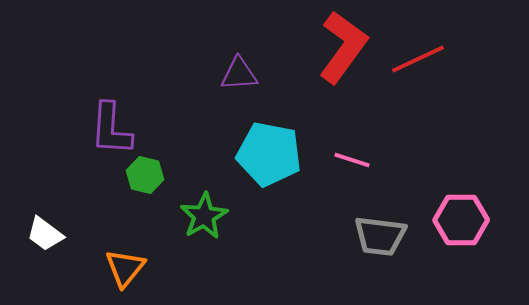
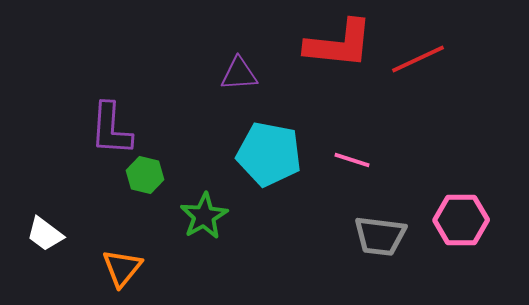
red L-shape: moved 4 px left, 3 px up; rotated 60 degrees clockwise
orange triangle: moved 3 px left
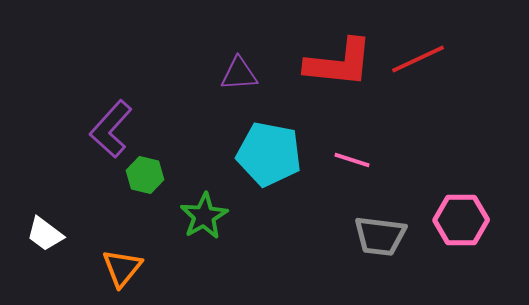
red L-shape: moved 19 px down
purple L-shape: rotated 38 degrees clockwise
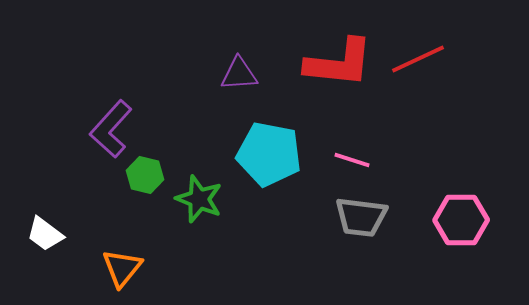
green star: moved 5 px left, 17 px up; rotated 21 degrees counterclockwise
gray trapezoid: moved 19 px left, 19 px up
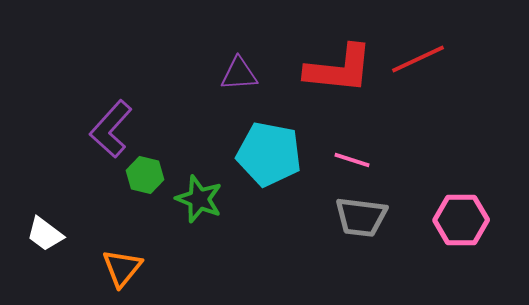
red L-shape: moved 6 px down
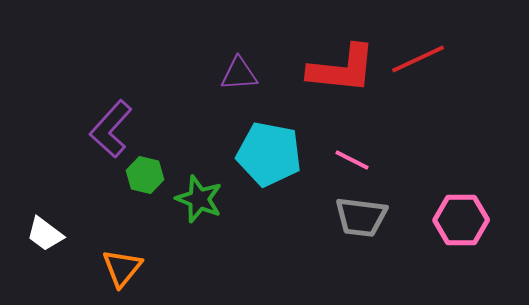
red L-shape: moved 3 px right
pink line: rotated 9 degrees clockwise
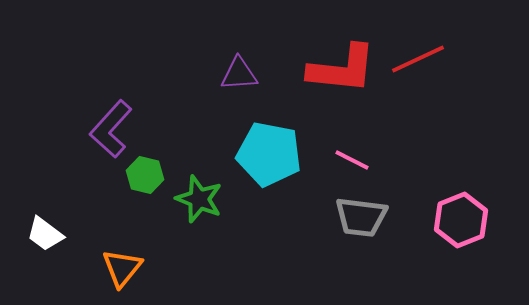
pink hexagon: rotated 22 degrees counterclockwise
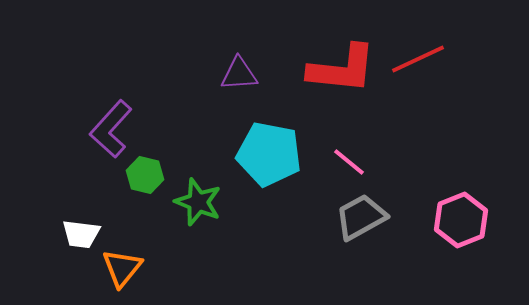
pink line: moved 3 px left, 2 px down; rotated 12 degrees clockwise
green star: moved 1 px left, 3 px down
gray trapezoid: rotated 144 degrees clockwise
white trapezoid: moved 36 px right; rotated 30 degrees counterclockwise
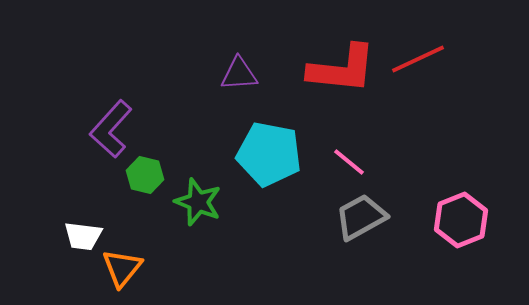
white trapezoid: moved 2 px right, 2 px down
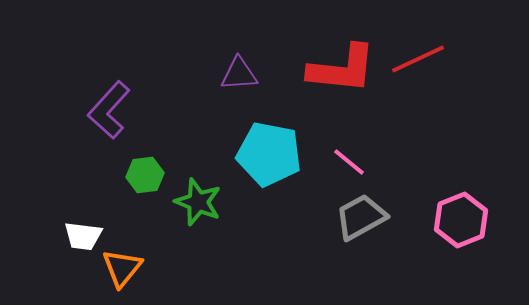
purple L-shape: moved 2 px left, 19 px up
green hexagon: rotated 21 degrees counterclockwise
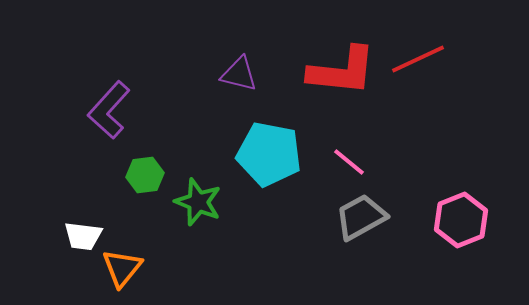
red L-shape: moved 2 px down
purple triangle: rotated 18 degrees clockwise
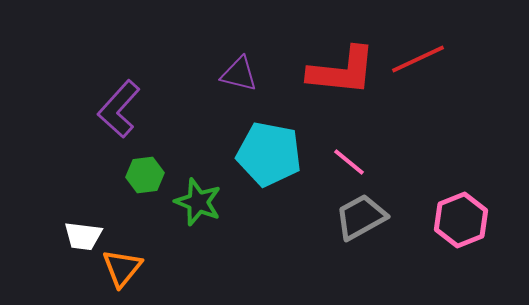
purple L-shape: moved 10 px right, 1 px up
